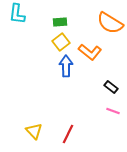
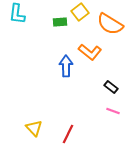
orange semicircle: moved 1 px down
yellow square: moved 19 px right, 30 px up
yellow triangle: moved 3 px up
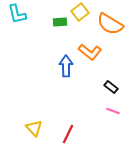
cyan L-shape: rotated 20 degrees counterclockwise
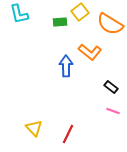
cyan L-shape: moved 2 px right
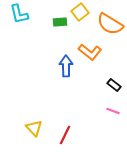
black rectangle: moved 3 px right, 2 px up
red line: moved 3 px left, 1 px down
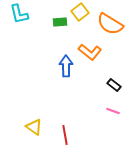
yellow triangle: moved 1 px up; rotated 12 degrees counterclockwise
red line: rotated 36 degrees counterclockwise
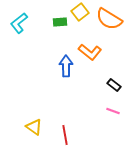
cyan L-shape: moved 9 px down; rotated 65 degrees clockwise
orange semicircle: moved 1 px left, 5 px up
